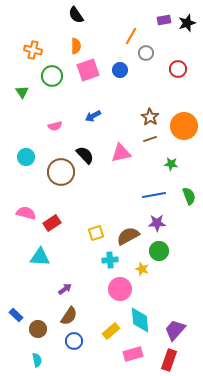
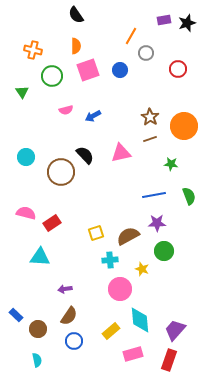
pink semicircle at (55, 126): moved 11 px right, 16 px up
green circle at (159, 251): moved 5 px right
purple arrow at (65, 289): rotated 152 degrees counterclockwise
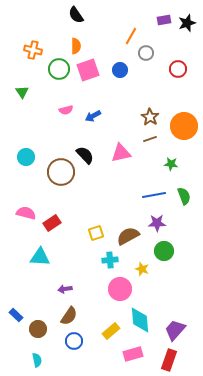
green circle at (52, 76): moved 7 px right, 7 px up
green semicircle at (189, 196): moved 5 px left
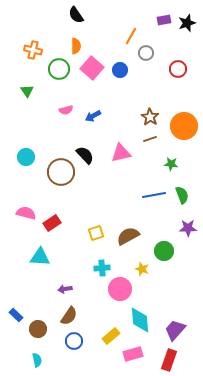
pink square at (88, 70): moved 4 px right, 2 px up; rotated 30 degrees counterclockwise
green triangle at (22, 92): moved 5 px right, 1 px up
green semicircle at (184, 196): moved 2 px left, 1 px up
purple star at (157, 223): moved 31 px right, 5 px down
cyan cross at (110, 260): moved 8 px left, 8 px down
yellow rectangle at (111, 331): moved 5 px down
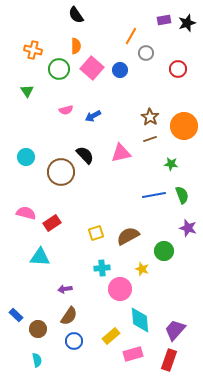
purple star at (188, 228): rotated 18 degrees clockwise
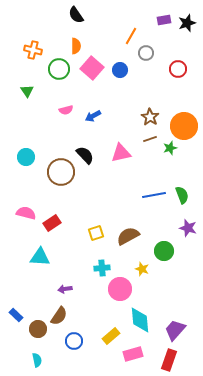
green star at (171, 164): moved 1 px left, 16 px up; rotated 24 degrees counterclockwise
brown semicircle at (69, 316): moved 10 px left
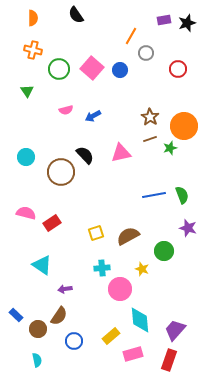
orange semicircle at (76, 46): moved 43 px left, 28 px up
cyan triangle at (40, 257): moved 2 px right, 8 px down; rotated 30 degrees clockwise
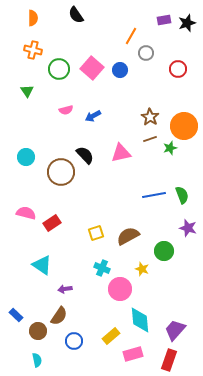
cyan cross at (102, 268): rotated 28 degrees clockwise
brown circle at (38, 329): moved 2 px down
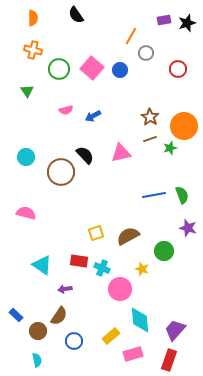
red rectangle at (52, 223): moved 27 px right, 38 px down; rotated 42 degrees clockwise
